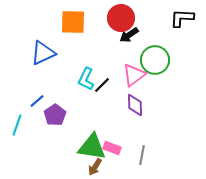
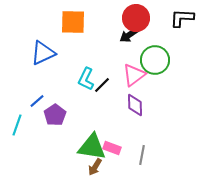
red circle: moved 15 px right
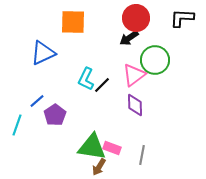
black arrow: moved 3 px down
brown arrow: moved 4 px right
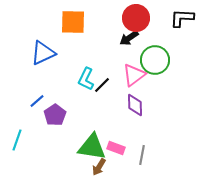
cyan line: moved 15 px down
pink rectangle: moved 4 px right
